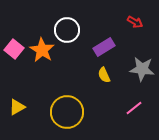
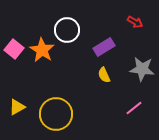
yellow circle: moved 11 px left, 2 px down
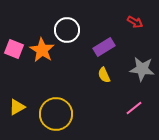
pink square: rotated 18 degrees counterclockwise
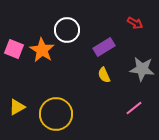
red arrow: moved 1 px down
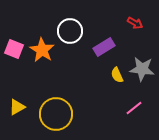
white circle: moved 3 px right, 1 px down
yellow semicircle: moved 13 px right
